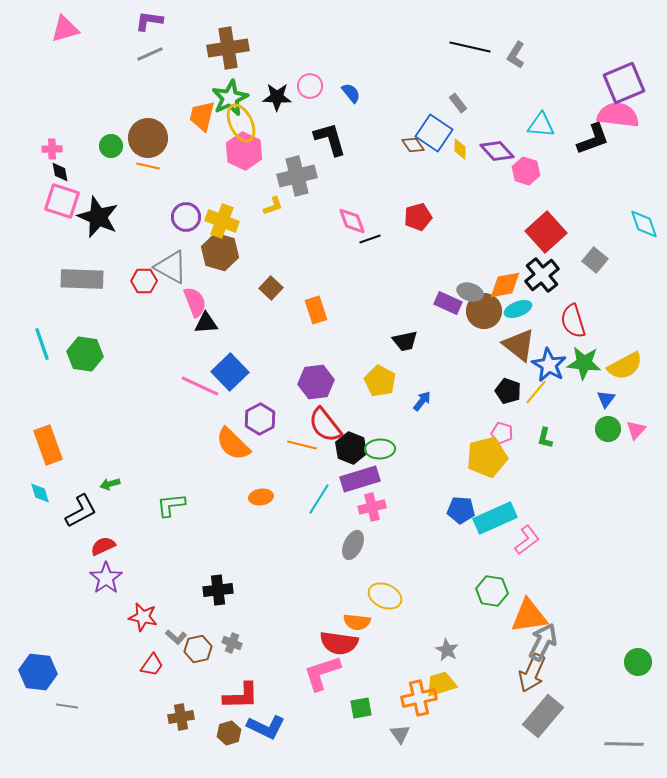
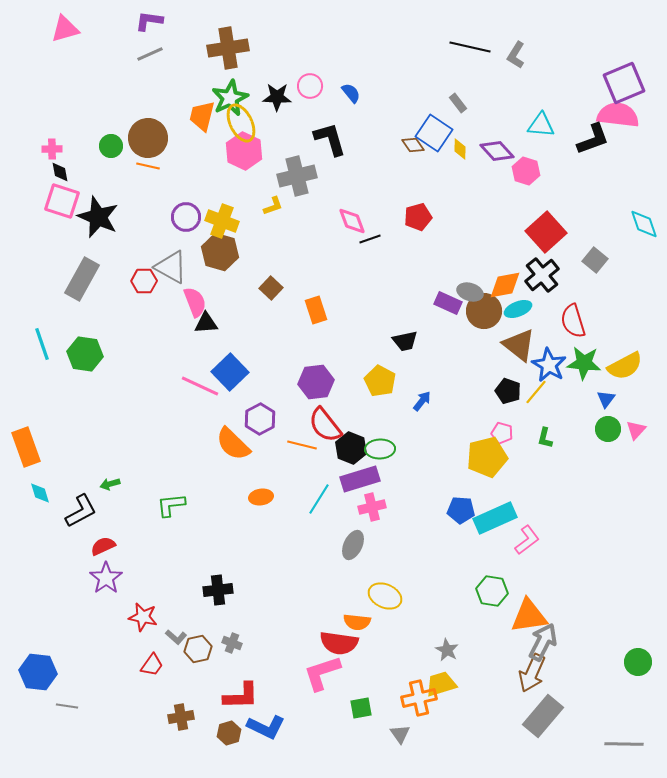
gray rectangle at (82, 279): rotated 63 degrees counterclockwise
orange rectangle at (48, 445): moved 22 px left, 2 px down
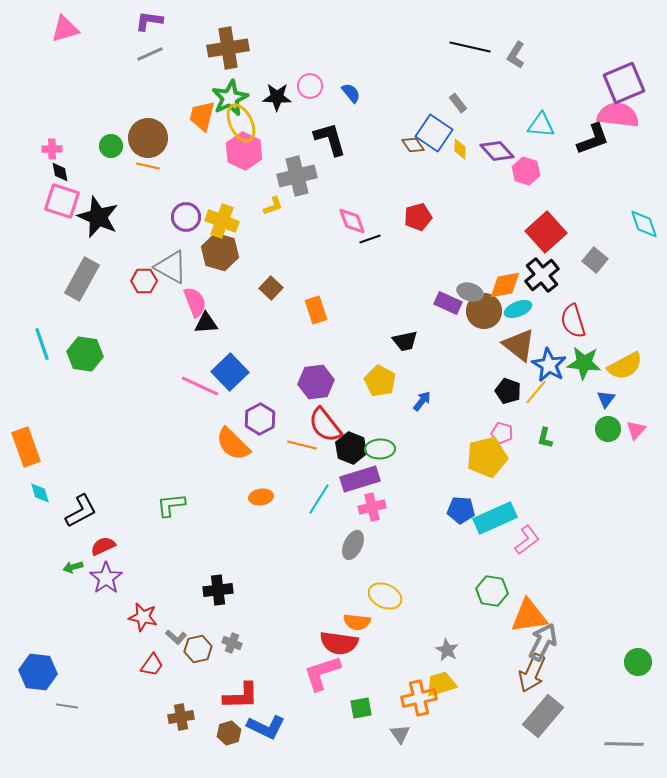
green arrow at (110, 484): moved 37 px left, 83 px down
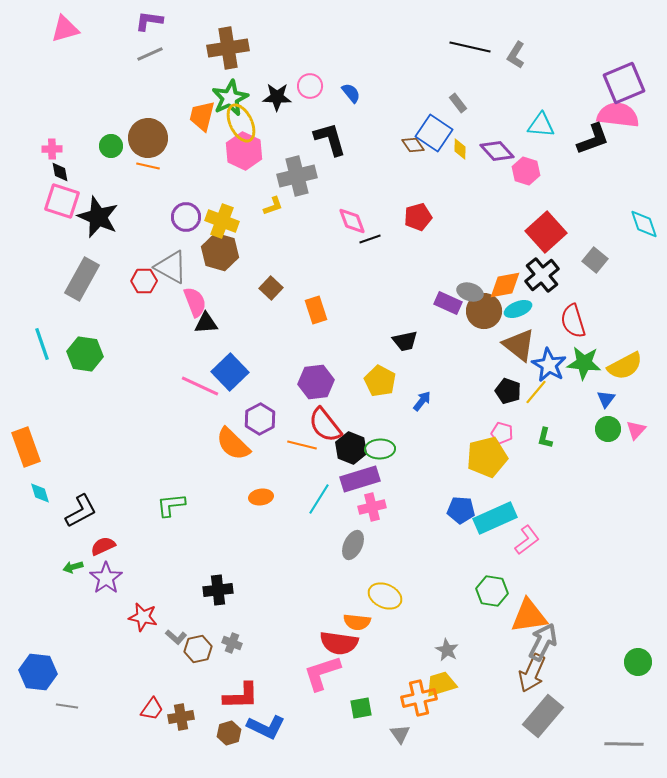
red trapezoid at (152, 665): moved 44 px down
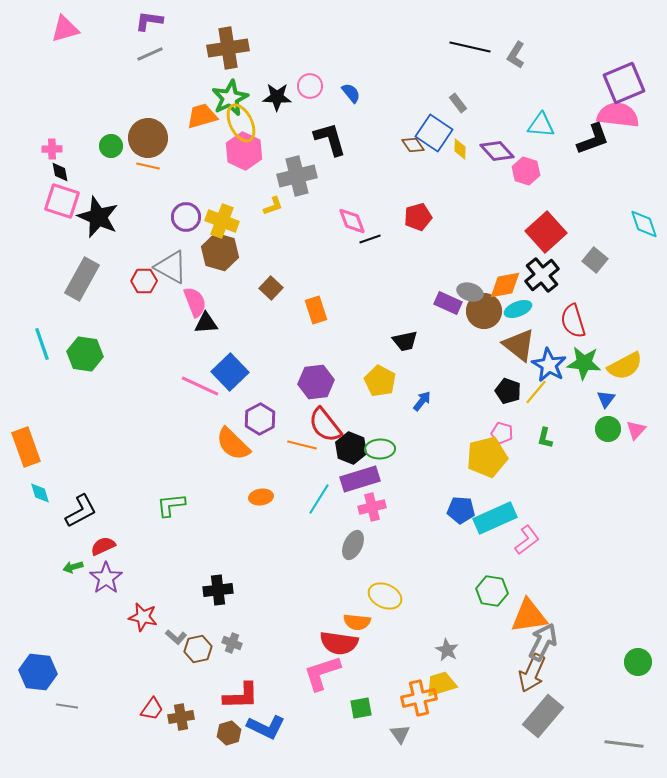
orange trapezoid at (202, 116): rotated 60 degrees clockwise
gray line at (624, 744): rotated 6 degrees clockwise
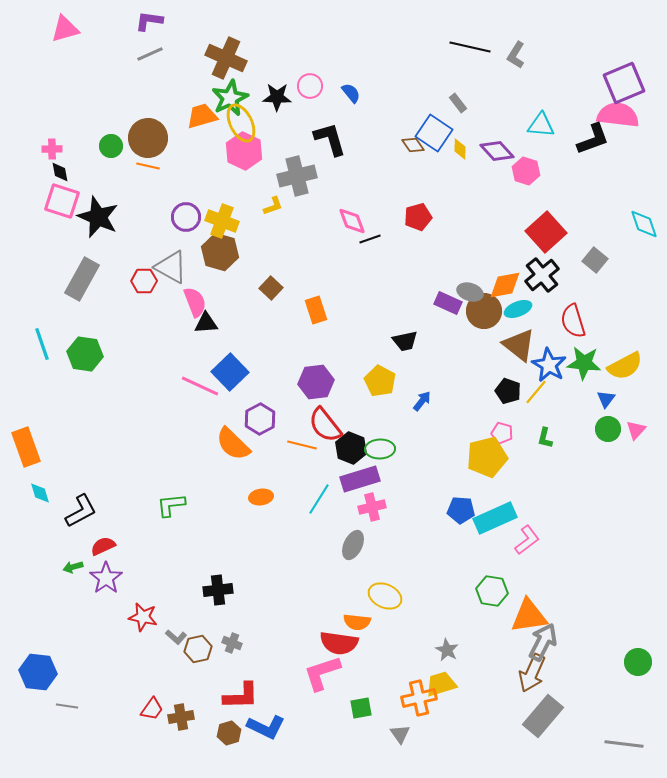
brown cross at (228, 48): moved 2 px left, 10 px down; rotated 33 degrees clockwise
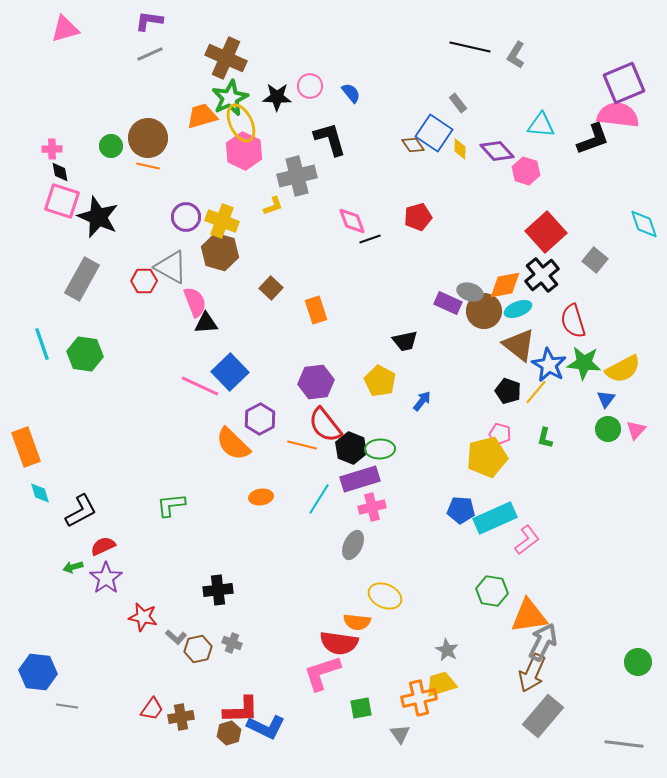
yellow semicircle at (625, 366): moved 2 px left, 3 px down
pink pentagon at (502, 433): moved 2 px left, 1 px down
red L-shape at (241, 696): moved 14 px down
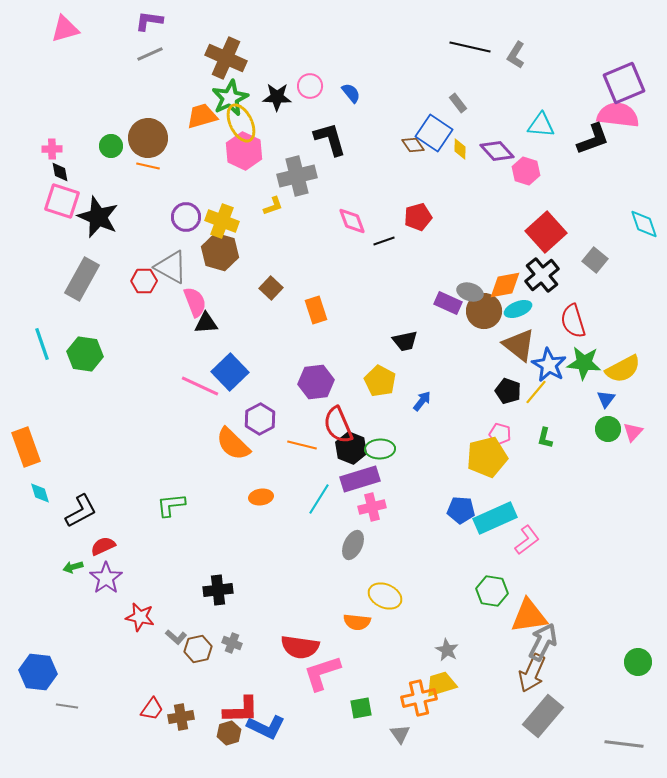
black line at (370, 239): moved 14 px right, 2 px down
red semicircle at (325, 425): moved 13 px right; rotated 15 degrees clockwise
pink triangle at (636, 430): moved 3 px left, 2 px down
red star at (143, 617): moved 3 px left
red semicircle at (339, 643): moved 39 px left, 4 px down
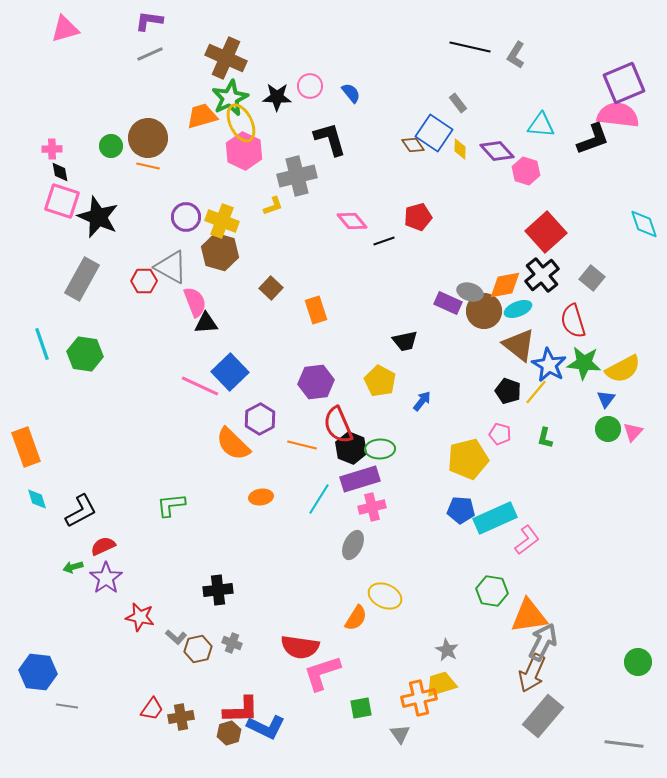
pink diamond at (352, 221): rotated 20 degrees counterclockwise
gray square at (595, 260): moved 3 px left, 18 px down
yellow pentagon at (487, 457): moved 19 px left, 2 px down
cyan diamond at (40, 493): moved 3 px left, 6 px down
orange semicircle at (357, 622): moved 1 px left, 4 px up; rotated 64 degrees counterclockwise
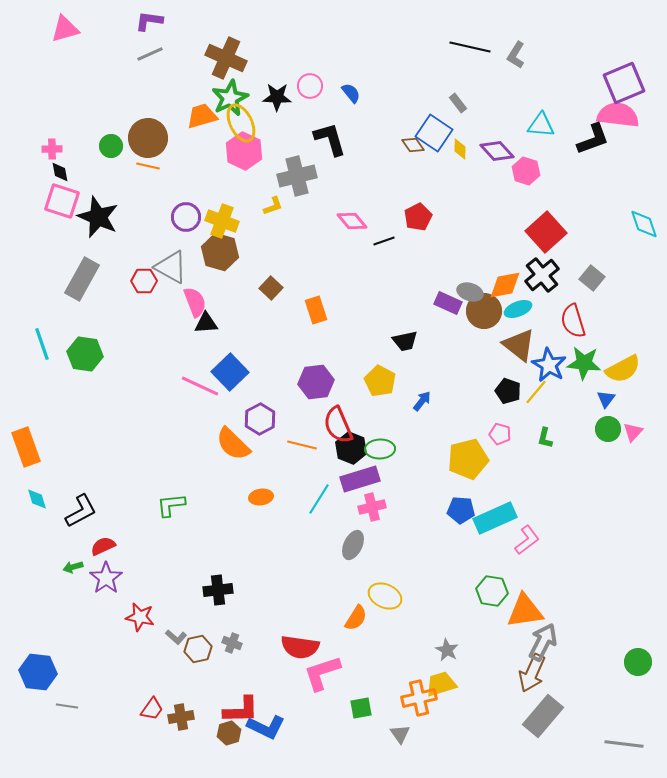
red pentagon at (418, 217): rotated 12 degrees counterclockwise
orange triangle at (529, 616): moved 4 px left, 5 px up
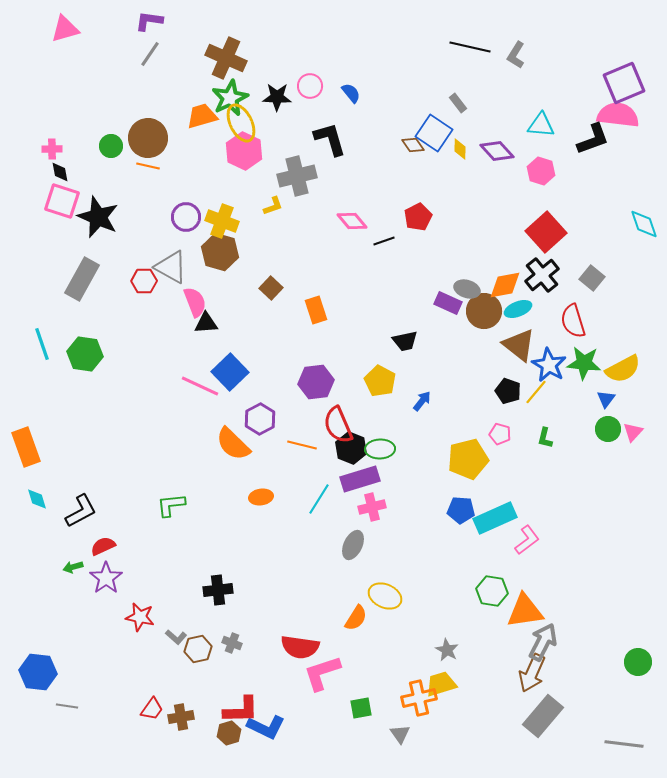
gray line at (150, 54): rotated 32 degrees counterclockwise
pink hexagon at (526, 171): moved 15 px right
gray ellipse at (470, 292): moved 3 px left, 3 px up
